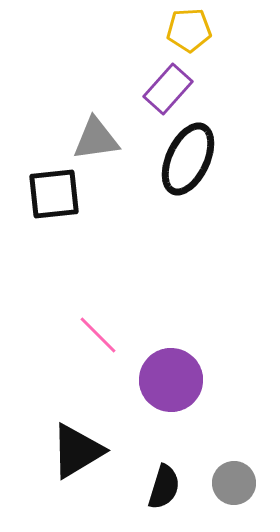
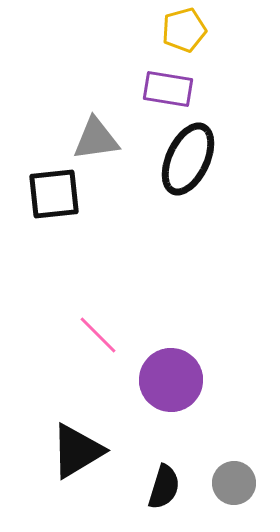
yellow pentagon: moved 5 px left; rotated 12 degrees counterclockwise
purple rectangle: rotated 57 degrees clockwise
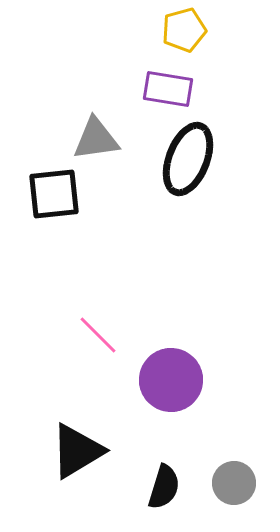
black ellipse: rotated 4 degrees counterclockwise
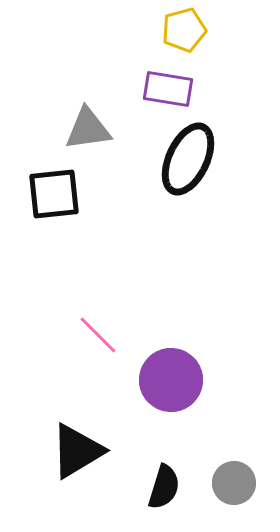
gray triangle: moved 8 px left, 10 px up
black ellipse: rotated 4 degrees clockwise
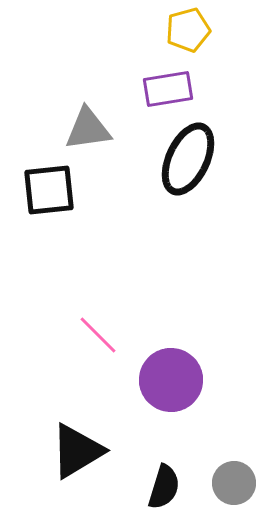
yellow pentagon: moved 4 px right
purple rectangle: rotated 18 degrees counterclockwise
black square: moved 5 px left, 4 px up
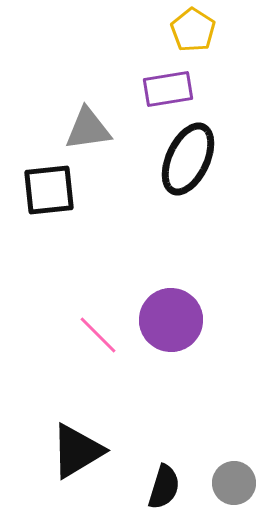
yellow pentagon: moved 5 px right; rotated 24 degrees counterclockwise
purple circle: moved 60 px up
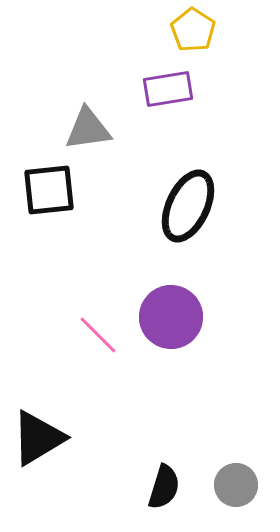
black ellipse: moved 47 px down
purple circle: moved 3 px up
black triangle: moved 39 px left, 13 px up
gray circle: moved 2 px right, 2 px down
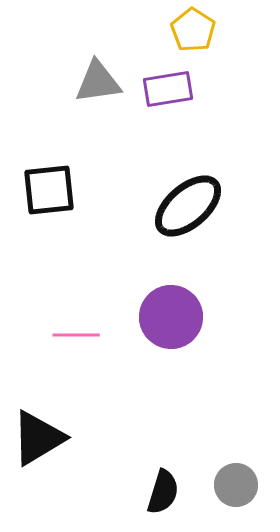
gray triangle: moved 10 px right, 47 px up
black ellipse: rotated 24 degrees clockwise
pink line: moved 22 px left; rotated 45 degrees counterclockwise
black semicircle: moved 1 px left, 5 px down
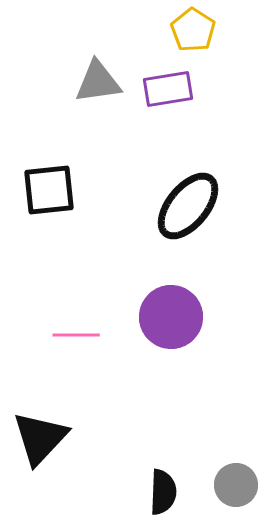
black ellipse: rotated 10 degrees counterclockwise
black triangle: moved 2 px right; rotated 16 degrees counterclockwise
black semicircle: rotated 15 degrees counterclockwise
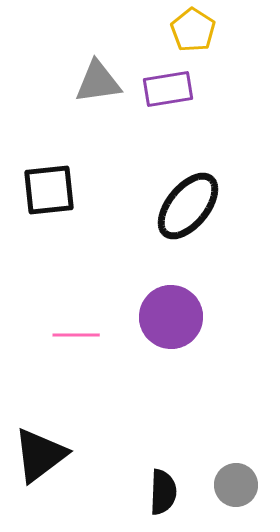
black triangle: moved 17 px down; rotated 10 degrees clockwise
